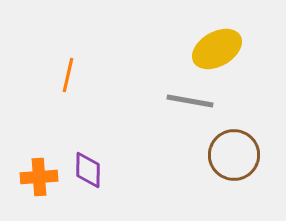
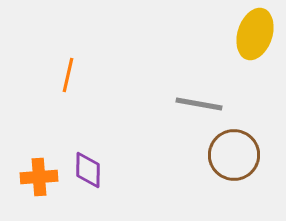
yellow ellipse: moved 38 px right, 15 px up; rotated 42 degrees counterclockwise
gray line: moved 9 px right, 3 px down
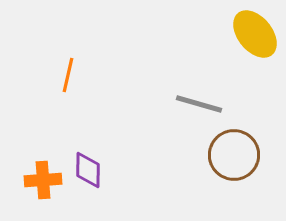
yellow ellipse: rotated 57 degrees counterclockwise
gray line: rotated 6 degrees clockwise
orange cross: moved 4 px right, 3 px down
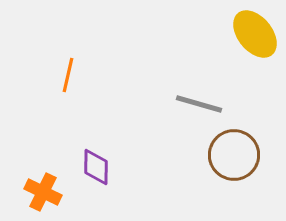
purple diamond: moved 8 px right, 3 px up
orange cross: moved 12 px down; rotated 30 degrees clockwise
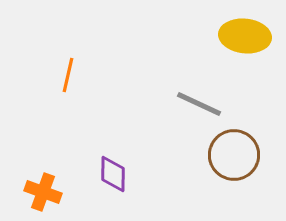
yellow ellipse: moved 10 px left, 2 px down; rotated 45 degrees counterclockwise
gray line: rotated 9 degrees clockwise
purple diamond: moved 17 px right, 7 px down
orange cross: rotated 6 degrees counterclockwise
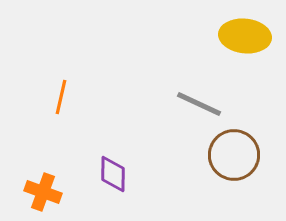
orange line: moved 7 px left, 22 px down
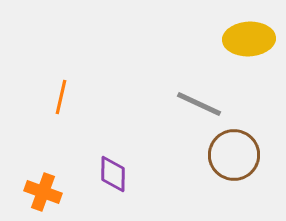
yellow ellipse: moved 4 px right, 3 px down; rotated 9 degrees counterclockwise
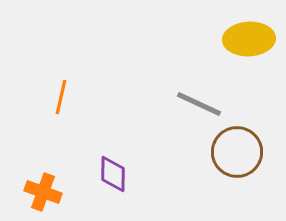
brown circle: moved 3 px right, 3 px up
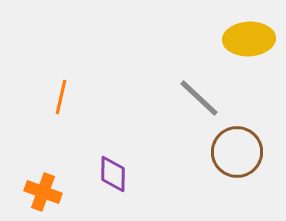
gray line: moved 6 px up; rotated 18 degrees clockwise
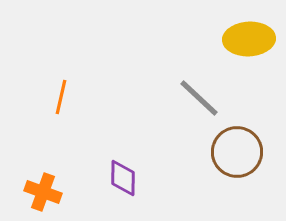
purple diamond: moved 10 px right, 4 px down
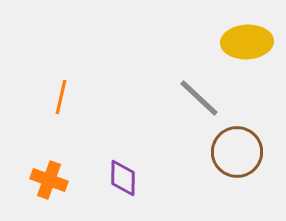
yellow ellipse: moved 2 px left, 3 px down
orange cross: moved 6 px right, 12 px up
